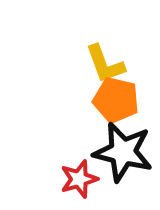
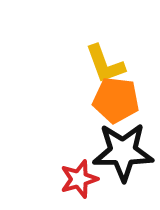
orange pentagon: rotated 6 degrees counterclockwise
black star: rotated 14 degrees counterclockwise
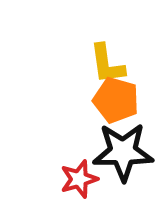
yellow L-shape: moved 2 px right; rotated 12 degrees clockwise
orange pentagon: rotated 9 degrees clockwise
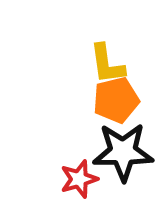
orange pentagon: rotated 30 degrees counterclockwise
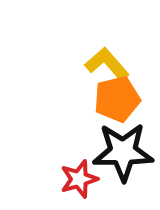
yellow L-shape: rotated 147 degrees clockwise
orange pentagon: moved 1 px right, 1 px up
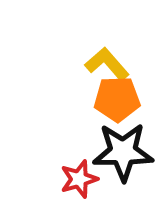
orange pentagon: rotated 12 degrees clockwise
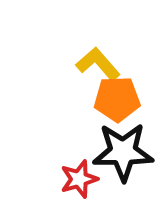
yellow L-shape: moved 9 px left
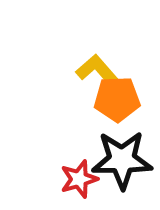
yellow L-shape: moved 7 px down
black star: moved 1 px left, 8 px down
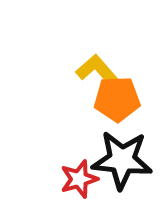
black star: rotated 6 degrees clockwise
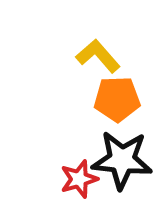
yellow L-shape: moved 15 px up
